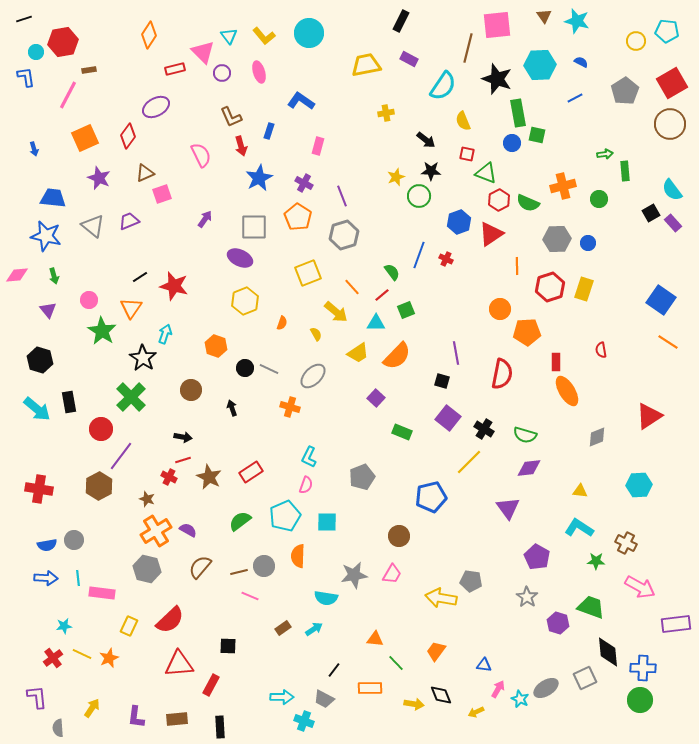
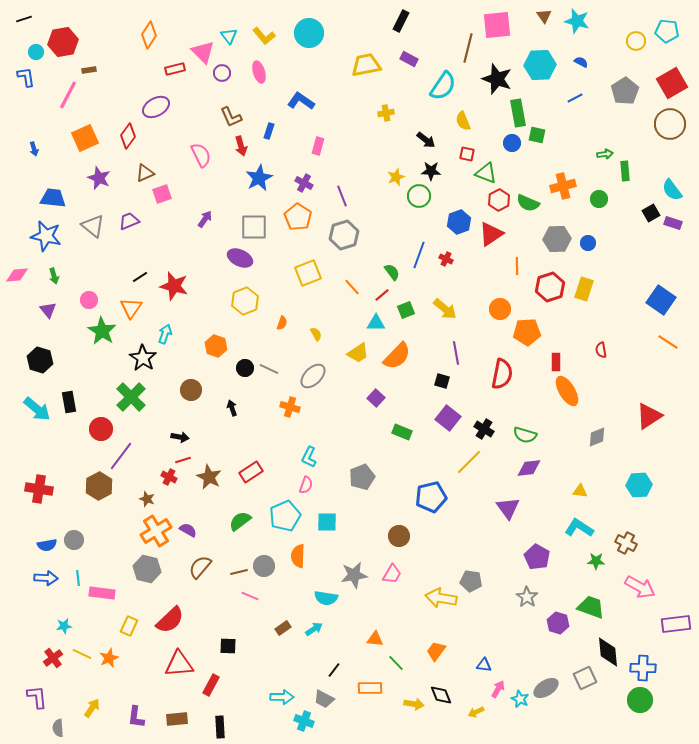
purple rectangle at (673, 223): rotated 30 degrees counterclockwise
yellow arrow at (336, 312): moved 109 px right, 3 px up
black arrow at (183, 437): moved 3 px left
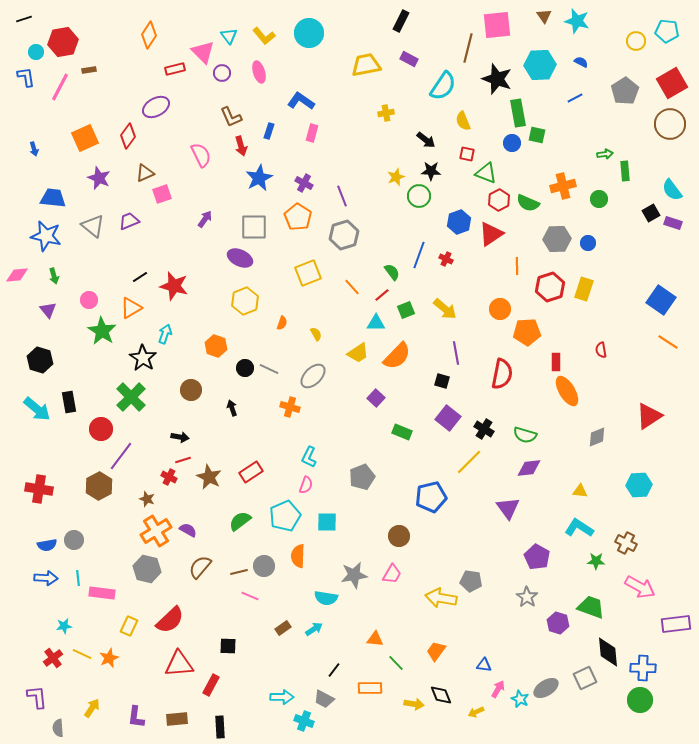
pink line at (68, 95): moved 8 px left, 8 px up
pink rectangle at (318, 146): moved 6 px left, 13 px up
orange triangle at (131, 308): rotated 25 degrees clockwise
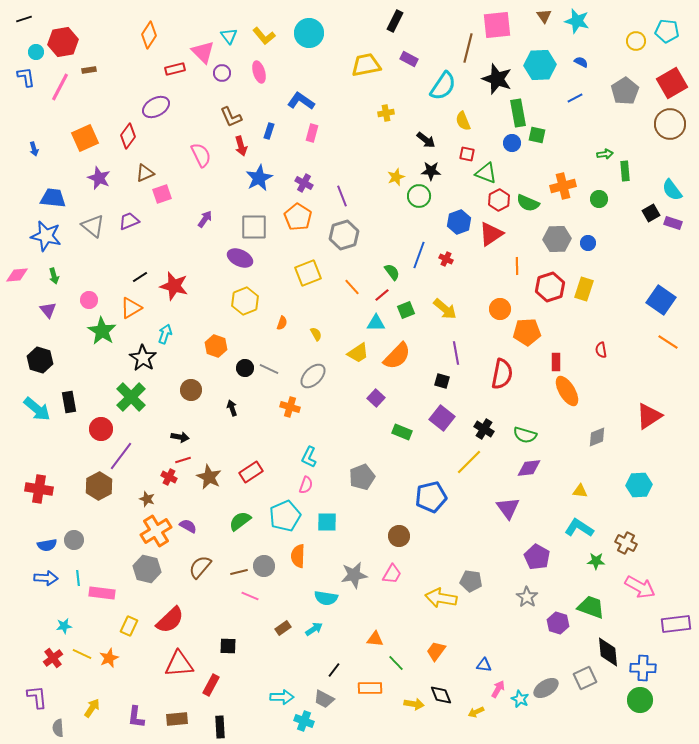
black rectangle at (401, 21): moved 6 px left
purple square at (448, 418): moved 6 px left
purple semicircle at (188, 530): moved 4 px up
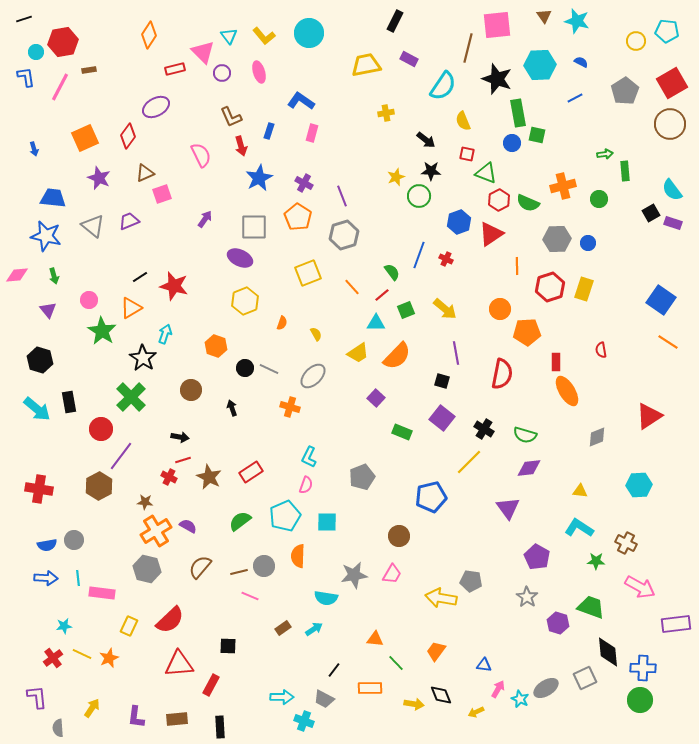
brown star at (147, 499): moved 2 px left, 3 px down; rotated 14 degrees counterclockwise
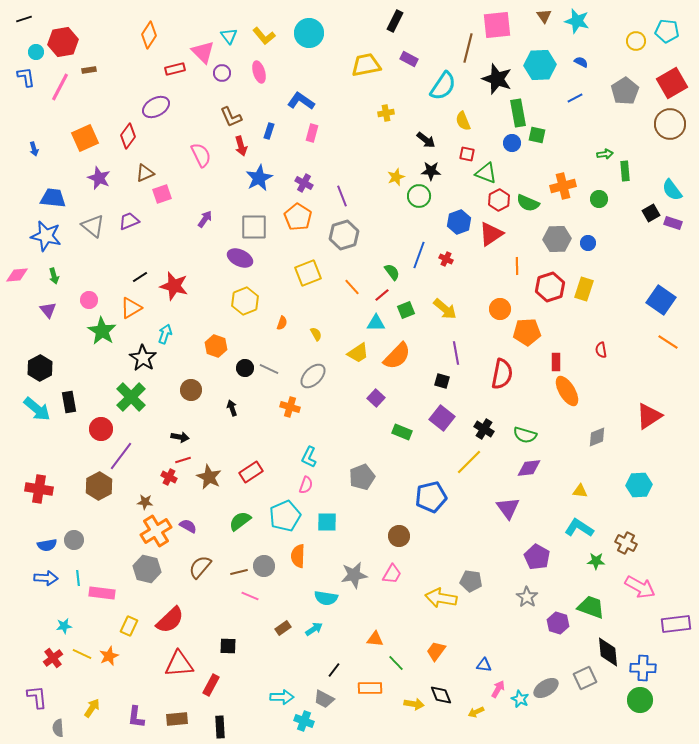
black hexagon at (40, 360): moved 8 px down; rotated 15 degrees clockwise
orange star at (109, 658): moved 2 px up
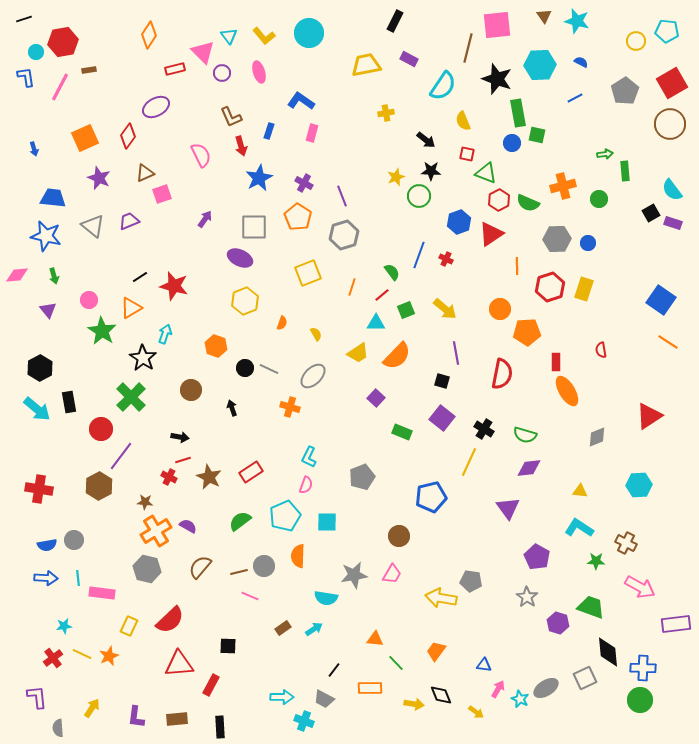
orange line at (352, 287): rotated 60 degrees clockwise
yellow line at (469, 462): rotated 20 degrees counterclockwise
yellow arrow at (476, 712): rotated 119 degrees counterclockwise
